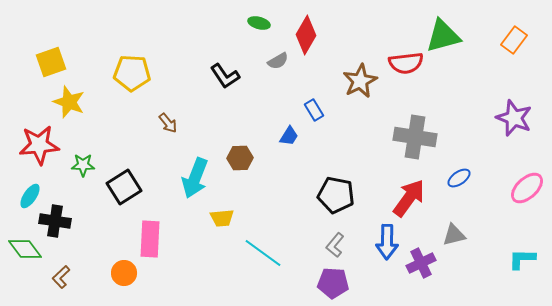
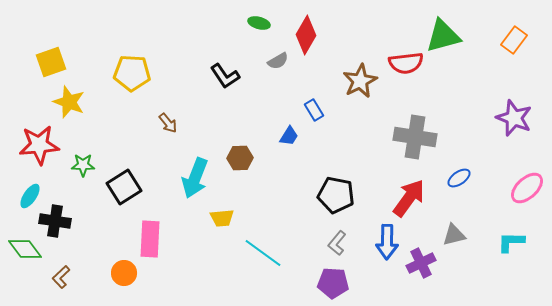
gray L-shape: moved 2 px right, 2 px up
cyan L-shape: moved 11 px left, 17 px up
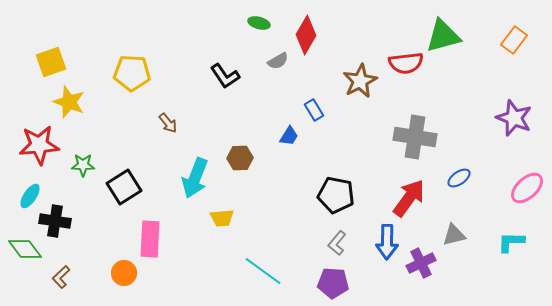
cyan line: moved 18 px down
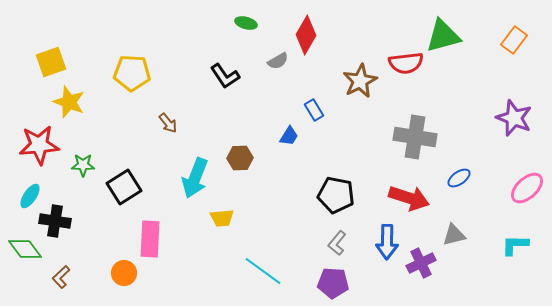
green ellipse: moved 13 px left
red arrow: rotated 72 degrees clockwise
cyan L-shape: moved 4 px right, 3 px down
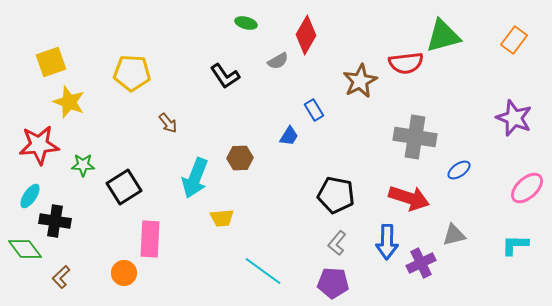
blue ellipse: moved 8 px up
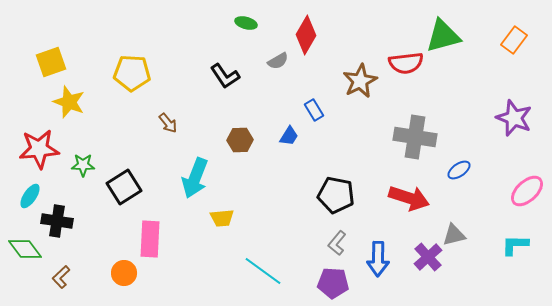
red star: moved 4 px down
brown hexagon: moved 18 px up
pink ellipse: moved 3 px down
black cross: moved 2 px right
blue arrow: moved 9 px left, 17 px down
purple cross: moved 7 px right, 6 px up; rotated 16 degrees counterclockwise
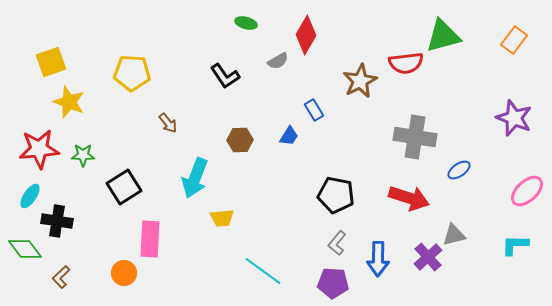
green star: moved 10 px up
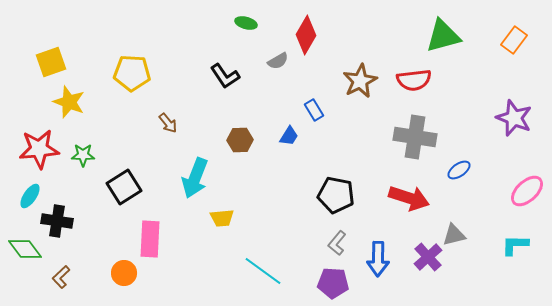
red semicircle: moved 8 px right, 17 px down
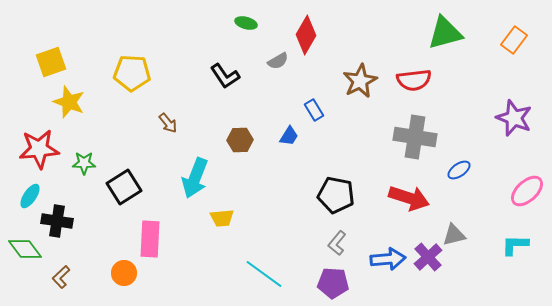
green triangle: moved 2 px right, 3 px up
green star: moved 1 px right, 8 px down
blue arrow: moved 10 px right; rotated 96 degrees counterclockwise
cyan line: moved 1 px right, 3 px down
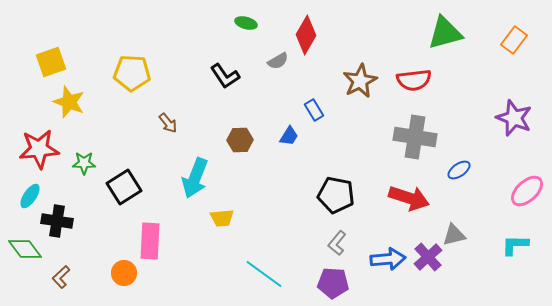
pink rectangle: moved 2 px down
